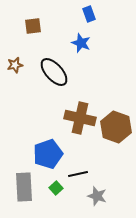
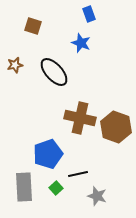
brown square: rotated 24 degrees clockwise
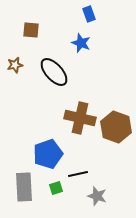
brown square: moved 2 px left, 4 px down; rotated 12 degrees counterclockwise
green square: rotated 24 degrees clockwise
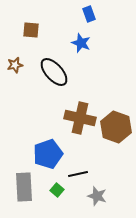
green square: moved 1 px right, 2 px down; rotated 32 degrees counterclockwise
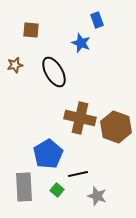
blue rectangle: moved 8 px right, 6 px down
black ellipse: rotated 12 degrees clockwise
blue pentagon: rotated 12 degrees counterclockwise
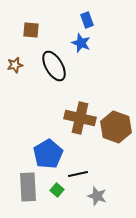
blue rectangle: moved 10 px left
black ellipse: moved 6 px up
gray rectangle: moved 4 px right
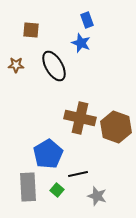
brown star: moved 1 px right; rotated 14 degrees clockwise
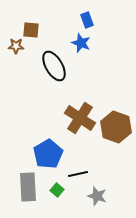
brown star: moved 19 px up
brown cross: rotated 20 degrees clockwise
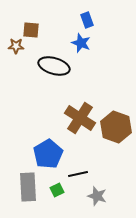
black ellipse: rotated 44 degrees counterclockwise
green square: rotated 24 degrees clockwise
